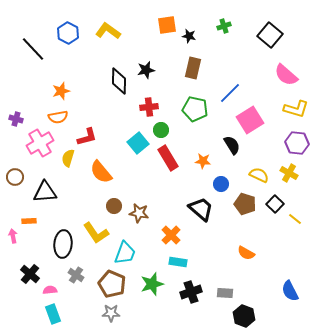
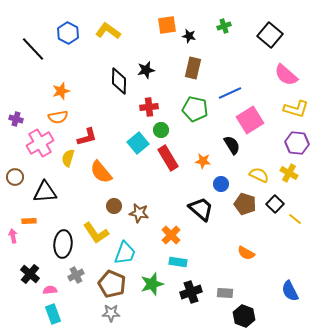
blue line at (230, 93): rotated 20 degrees clockwise
gray cross at (76, 275): rotated 28 degrees clockwise
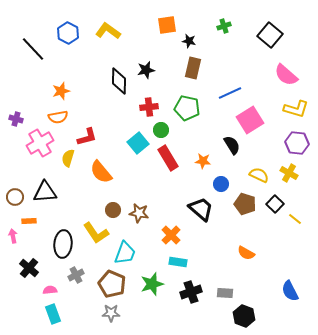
black star at (189, 36): moved 5 px down
green pentagon at (195, 109): moved 8 px left, 1 px up
brown circle at (15, 177): moved 20 px down
brown circle at (114, 206): moved 1 px left, 4 px down
black cross at (30, 274): moved 1 px left, 6 px up
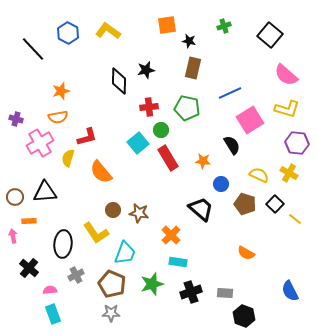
yellow L-shape at (296, 109): moved 9 px left
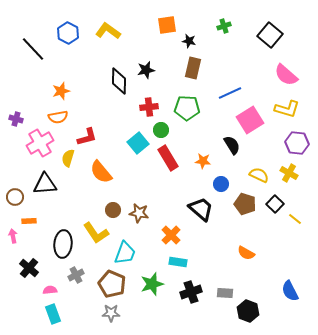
green pentagon at (187, 108): rotated 10 degrees counterclockwise
black triangle at (45, 192): moved 8 px up
black hexagon at (244, 316): moved 4 px right, 5 px up
